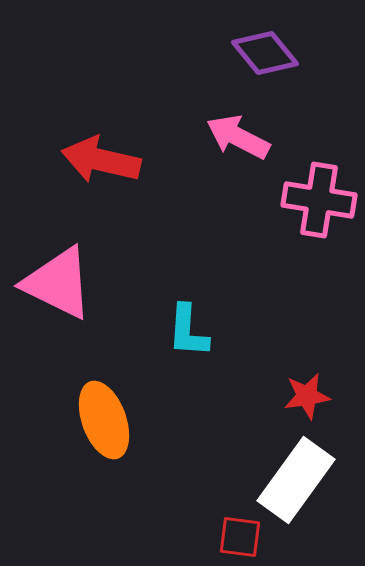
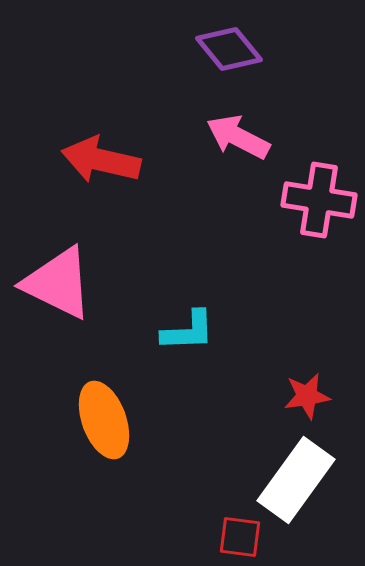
purple diamond: moved 36 px left, 4 px up
cyan L-shape: rotated 96 degrees counterclockwise
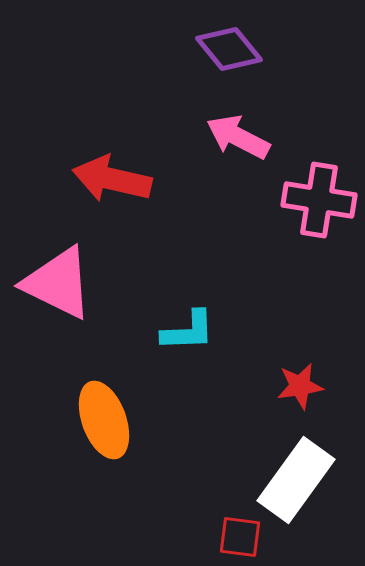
red arrow: moved 11 px right, 19 px down
red star: moved 7 px left, 10 px up
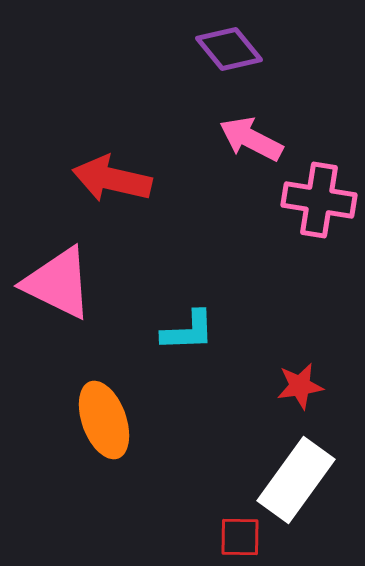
pink arrow: moved 13 px right, 2 px down
red square: rotated 6 degrees counterclockwise
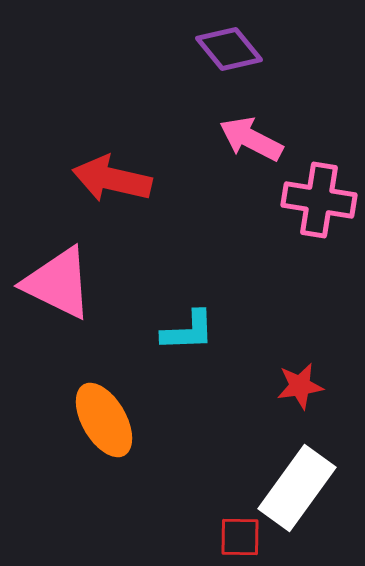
orange ellipse: rotated 10 degrees counterclockwise
white rectangle: moved 1 px right, 8 px down
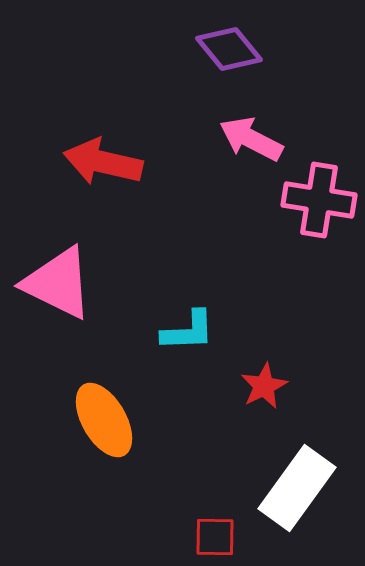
red arrow: moved 9 px left, 17 px up
red star: moved 36 px left; rotated 18 degrees counterclockwise
red square: moved 25 px left
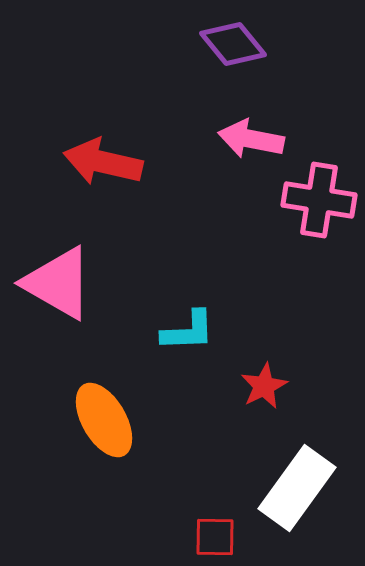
purple diamond: moved 4 px right, 5 px up
pink arrow: rotated 16 degrees counterclockwise
pink triangle: rotated 4 degrees clockwise
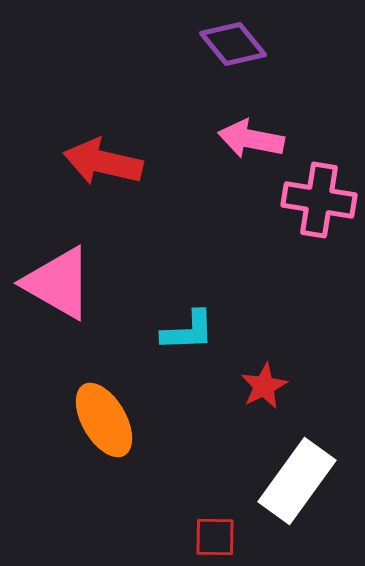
white rectangle: moved 7 px up
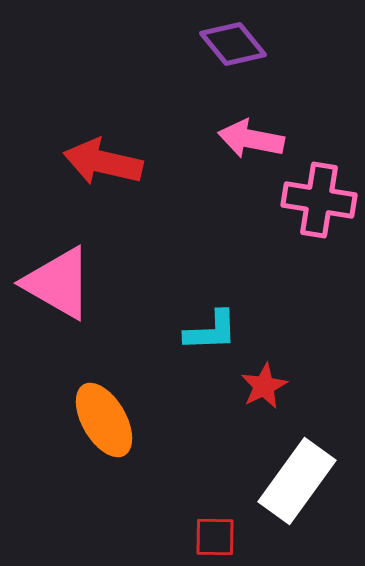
cyan L-shape: moved 23 px right
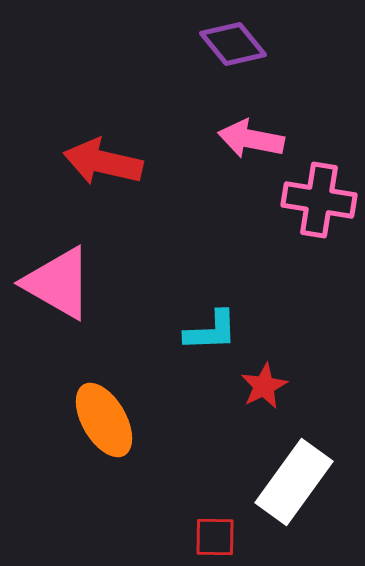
white rectangle: moved 3 px left, 1 px down
